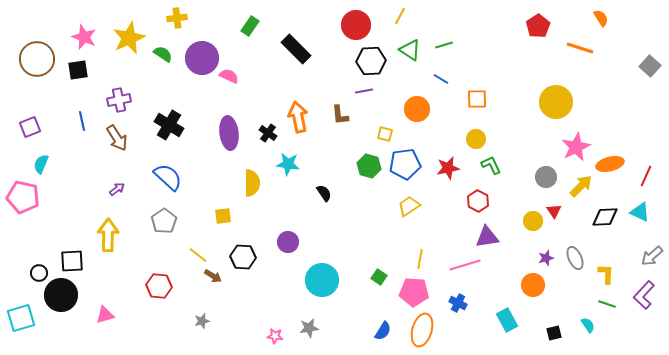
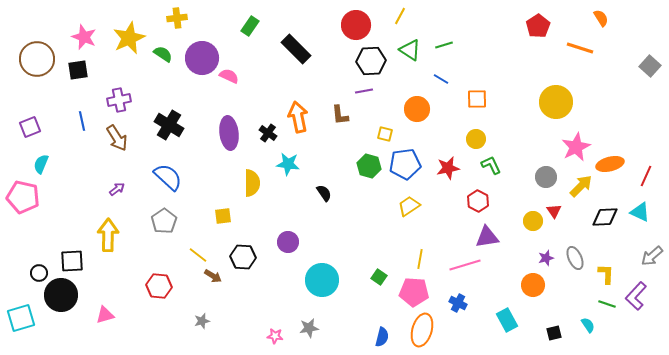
purple L-shape at (644, 295): moved 8 px left, 1 px down
blue semicircle at (383, 331): moved 1 px left, 6 px down; rotated 18 degrees counterclockwise
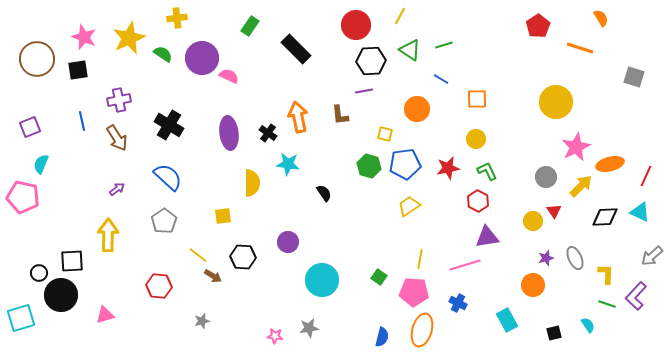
gray square at (650, 66): moved 16 px left, 11 px down; rotated 25 degrees counterclockwise
green L-shape at (491, 165): moved 4 px left, 6 px down
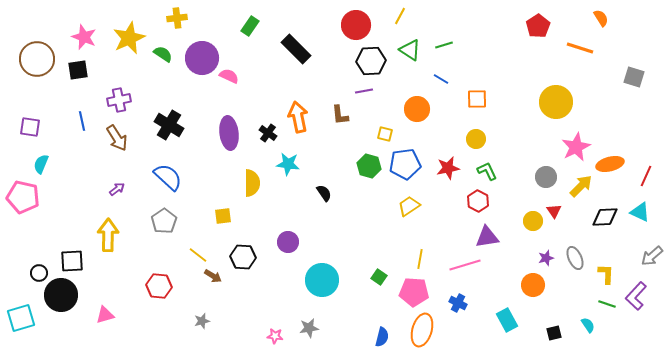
purple square at (30, 127): rotated 30 degrees clockwise
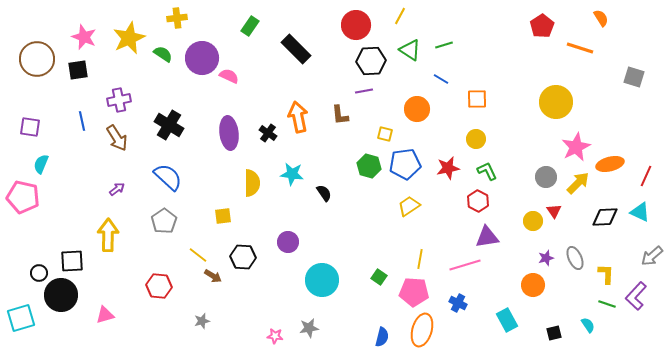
red pentagon at (538, 26): moved 4 px right
cyan star at (288, 164): moved 4 px right, 10 px down
yellow arrow at (581, 186): moved 3 px left, 3 px up
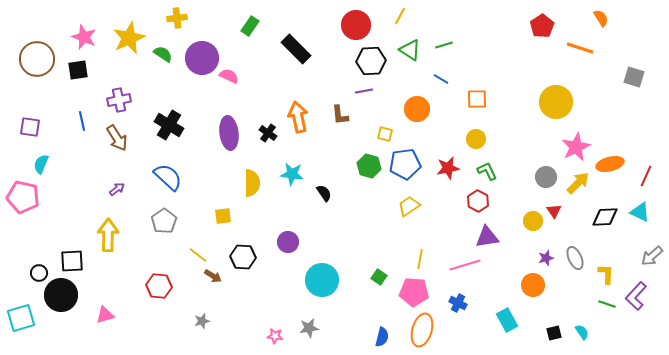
cyan semicircle at (588, 325): moved 6 px left, 7 px down
